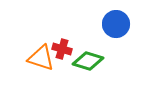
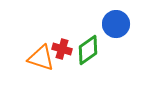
green diamond: moved 11 px up; rotated 52 degrees counterclockwise
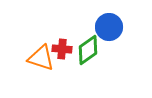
blue circle: moved 7 px left, 3 px down
red cross: rotated 12 degrees counterclockwise
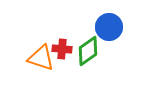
green diamond: moved 1 px down
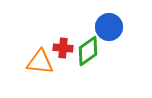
red cross: moved 1 px right, 1 px up
orange triangle: moved 1 px left, 4 px down; rotated 12 degrees counterclockwise
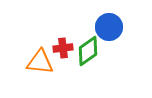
red cross: rotated 12 degrees counterclockwise
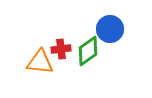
blue circle: moved 1 px right, 2 px down
red cross: moved 2 px left, 1 px down
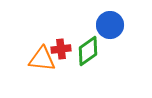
blue circle: moved 4 px up
orange triangle: moved 2 px right, 3 px up
